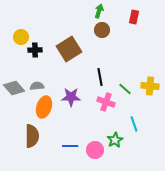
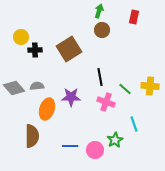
orange ellipse: moved 3 px right, 2 px down
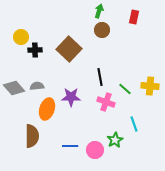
brown square: rotated 15 degrees counterclockwise
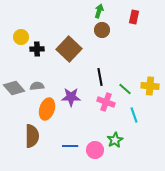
black cross: moved 2 px right, 1 px up
cyan line: moved 9 px up
